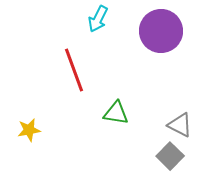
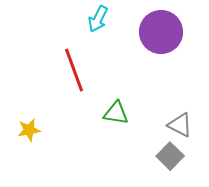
purple circle: moved 1 px down
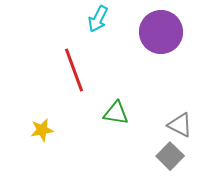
yellow star: moved 13 px right
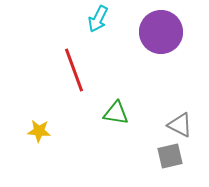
yellow star: moved 3 px left, 1 px down; rotated 15 degrees clockwise
gray square: rotated 32 degrees clockwise
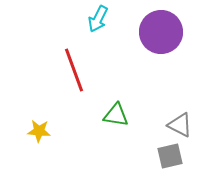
green triangle: moved 2 px down
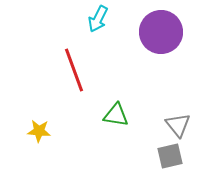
gray triangle: moved 2 px left; rotated 24 degrees clockwise
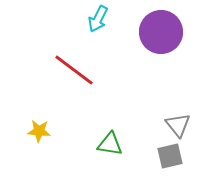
red line: rotated 33 degrees counterclockwise
green triangle: moved 6 px left, 29 px down
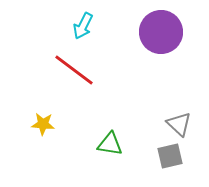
cyan arrow: moved 15 px left, 7 px down
gray triangle: moved 1 px right, 1 px up; rotated 8 degrees counterclockwise
yellow star: moved 4 px right, 7 px up
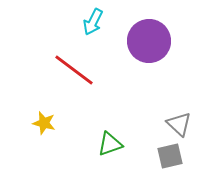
cyan arrow: moved 10 px right, 4 px up
purple circle: moved 12 px left, 9 px down
yellow star: moved 1 px right, 1 px up; rotated 10 degrees clockwise
green triangle: rotated 28 degrees counterclockwise
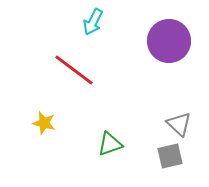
purple circle: moved 20 px right
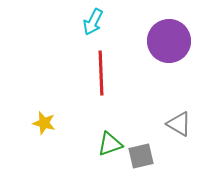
red line: moved 27 px right, 3 px down; rotated 51 degrees clockwise
gray triangle: rotated 12 degrees counterclockwise
gray square: moved 29 px left
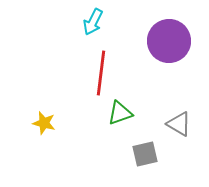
red line: rotated 9 degrees clockwise
green triangle: moved 10 px right, 31 px up
gray square: moved 4 px right, 2 px up
